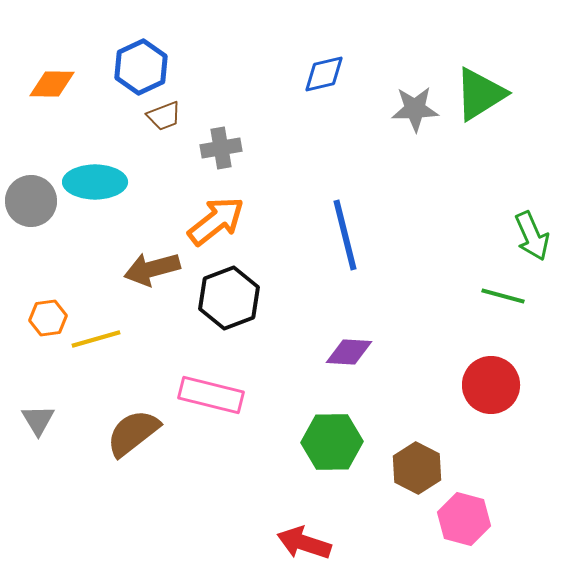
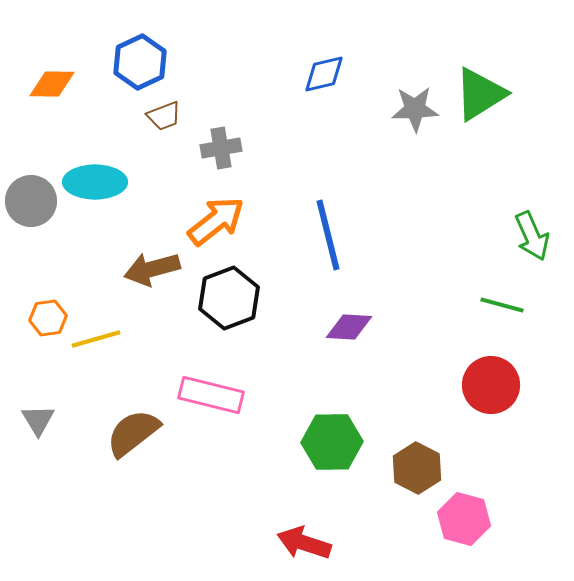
blue hexagon: moved 1 px left, 5 px up
blue line: moved 17 px left
green line: moved 1 px left, 9 px down
purple diamond: moved 25 px up
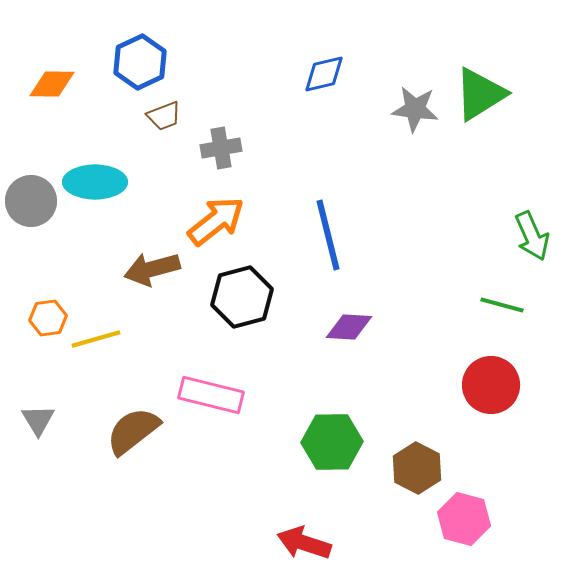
gray star: rotated 9 degrees clockwise
black hexagon: moved 13 px right, 1 px up; rotated 6 degrees clockwise
brown semicircle: moved 2 px up
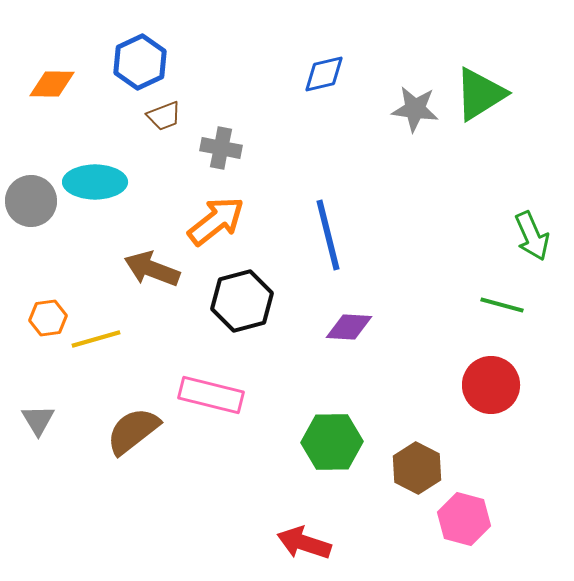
gray cross: rotated 21 degrees clockwise
brown arrow: rotated 36 degrees clockwise
black hexagon: moved 4 px down
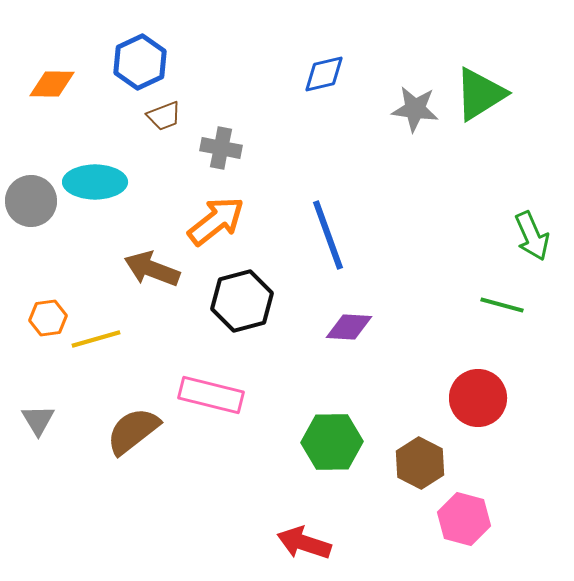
blue line: rotated 6 degrees counterclockwise
red circle: moved 13 px left, 13 px down
brown hexagon: moved 3 px right, 5 px up
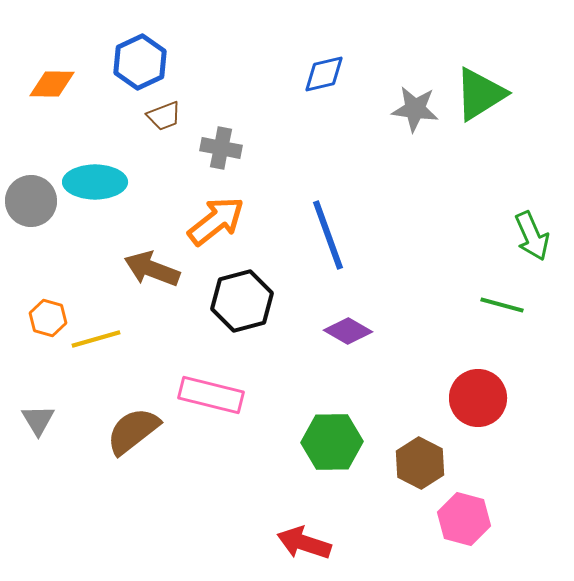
orange hexagon: rotated 24 degrees clockwise
purple diamond: moved 1 px left, 4 px down; rotated 27 degrees clockwise
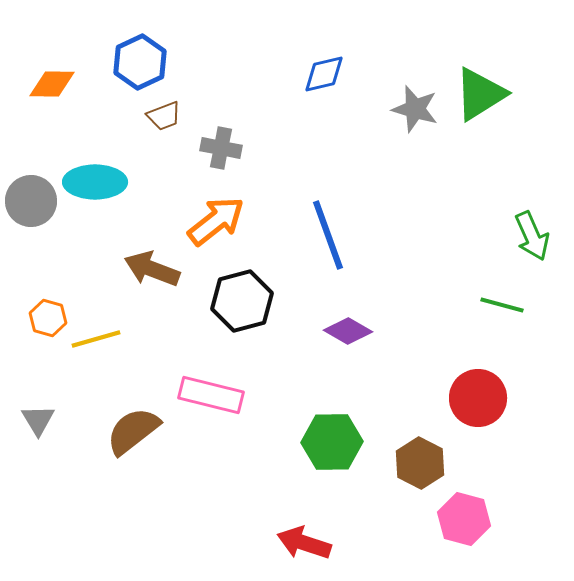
gray star: rotated 9 degrees clockwise
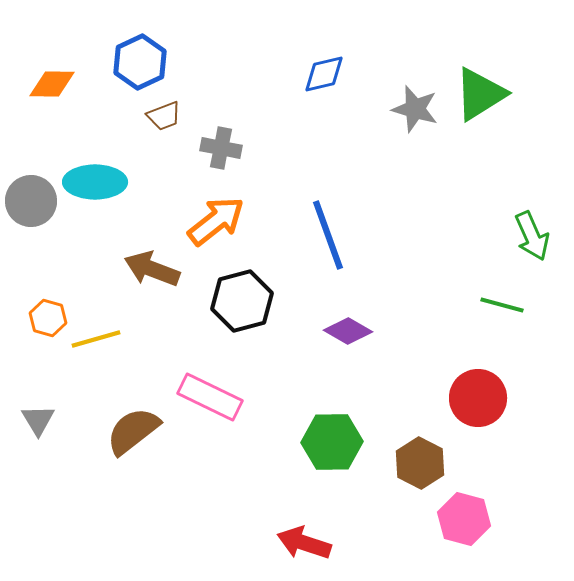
pink rectangle: moved 1 px left, 2 px down; rotated 12 degrees clockwise
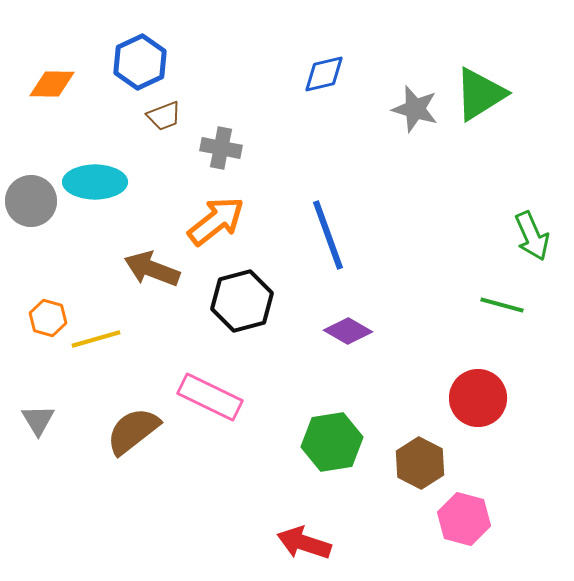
green hexagon: rotated 8 degrees counterclockwise
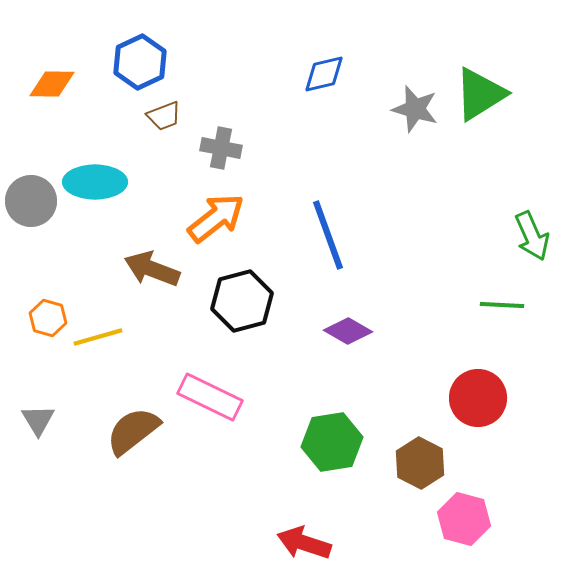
orange arrow: moved 3 px up
green line: rotated 12 degrees counterclockwise
yellow line: moved 2 px right, 2 px up
